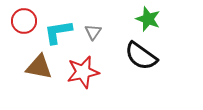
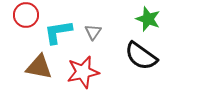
red circle: moved 2 px right, 6 px up
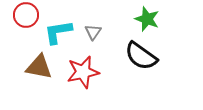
green star: moved 1 px left
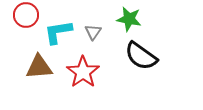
green star: moved 18 px left; rotated 10 degrees counterclockwise
brown triangle: rotated 16 degrees counterclockwise
red star: rotated 24 degrees counterclockwise
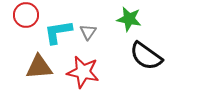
gray triangle: moved 5 px left
black semicircle: moved 5 px right
red star: rotated 24 degrees counterclockwise
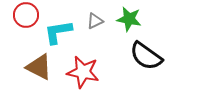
gray triangle: moved 7 px right, 11 px up; rotated 30 degrees clockwise
brown triangle: rotated 32 degrees clockwise
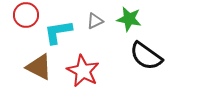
red star: moved 1 px up; rotated 16 degrees clockwise
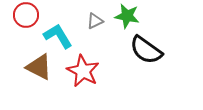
green star: moved 2 px left, 3 px up
cyan L-shape: moved 4 px down; rotated 68 degrees clockwise
black semicircle: moved 6 px up
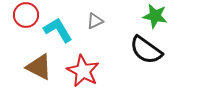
green star: moved 28 px right
cyan L-shape: moved 6 px up
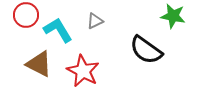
green star: moved 18 px right
brown triangle: moved 3 px up
